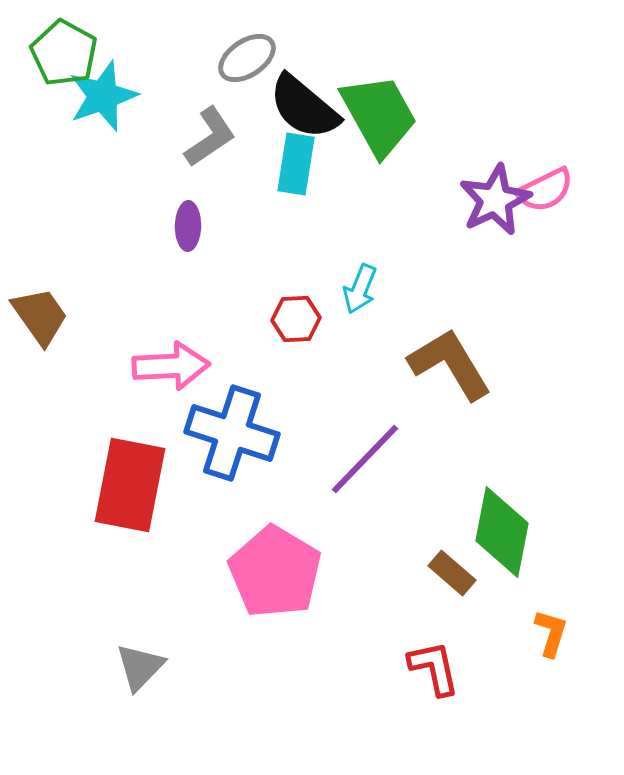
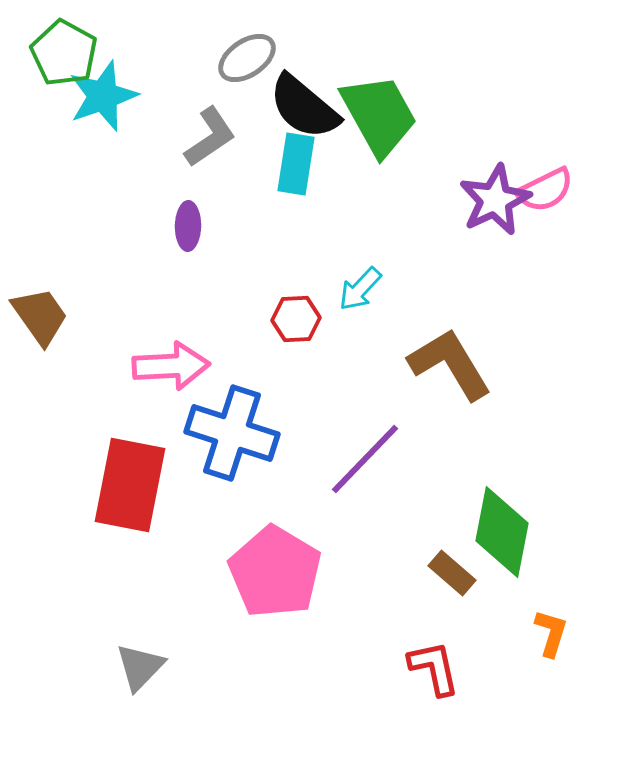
cyan arrow: rotated 21 degrees clockwise
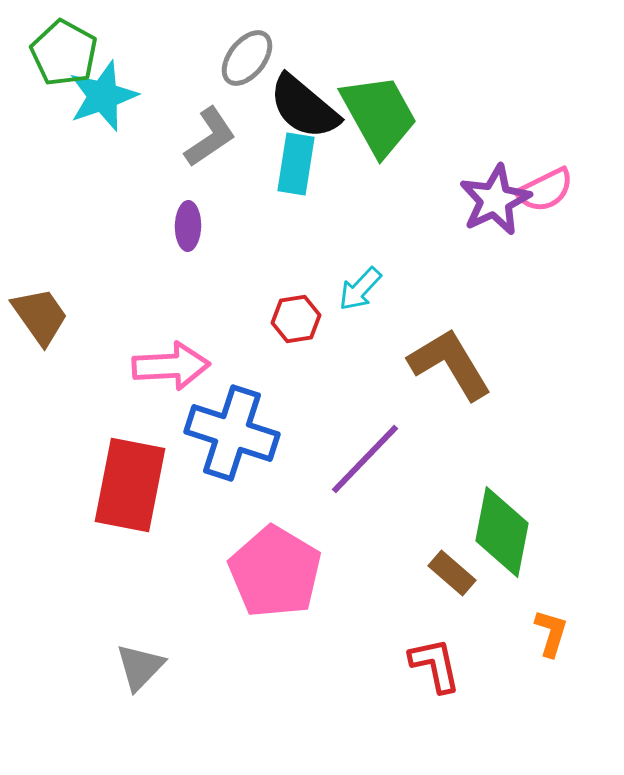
gray ellipse: rotated 18 degrees counterclockwise
red hexagon: rotated 6 degrees counterclockwise
red L-shape: moved 1 px right, 3 px up
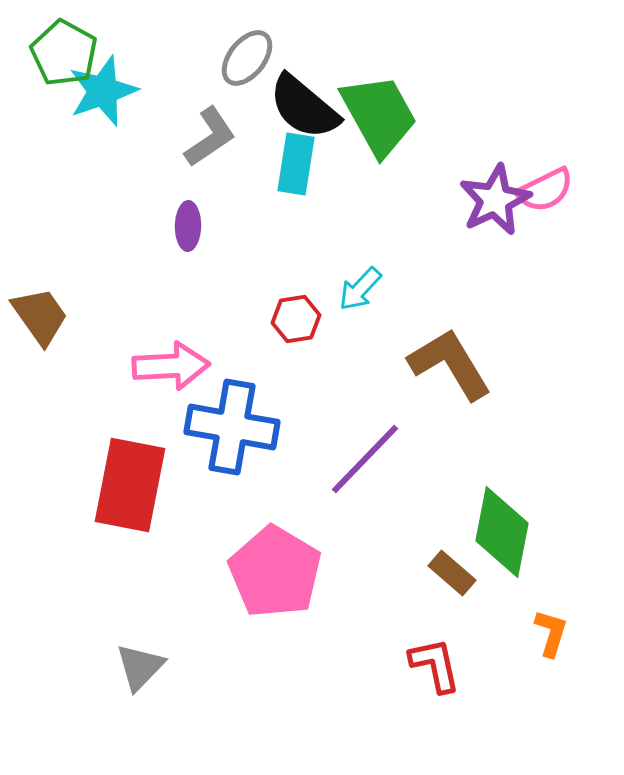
cyan star: moved 5 px up
blue cross: moved 6 px up; rotated 8 degrees counterclockwise
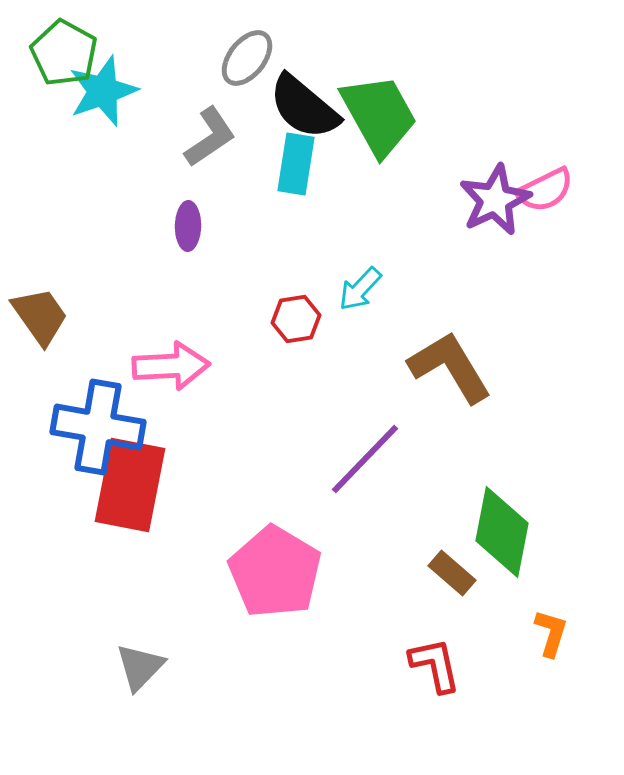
brown L-shape: moved 3 px down
blue cross: moved 134 px left
